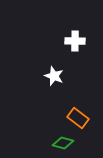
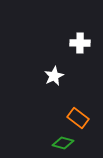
white cross: moved 5 px right, 2 px down
white star: rotated 24 degrees clockwise
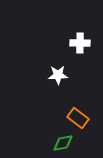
white star: moved 4 px right, 1 px up; rotated 24 degrees clockwise
green diamond: rotated 25 degrees counterclockwise
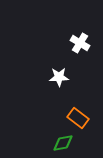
white cross: rotated 30 degrees clockwise
white star: moved 1 px right, 2 px down
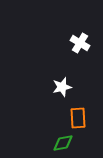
white star: moved 3 px right, 10 px down; rotated 12 degrees counterclockwise
orange rectangle: rotated 50 degrees clockwise
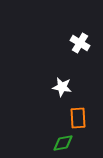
white star: rotated 24 degrees clockwise
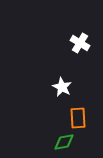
white star: rotated 18 degrees clockwise
green diamond: moved 1 px right, 1 px up
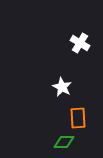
green diamond: rotated 10 degrees clockwise
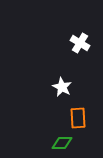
green diamond: moved 2 px left, 1 px down
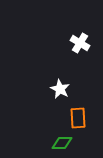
white star: moved 2 px left, 2 px down
